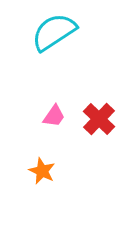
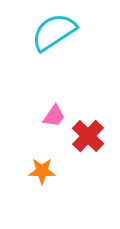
red cross: moved 11 px left, 17 px down
orange star: rotated 24 degrees counterclockwise
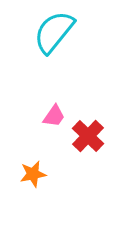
cyan semicircle: rotated 18 degrees counterclockwise
orange star: moved 9 px left, 3 px down; rotated 12 degrees counterclockwise
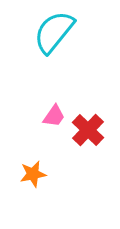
red cross: moved 6 px up
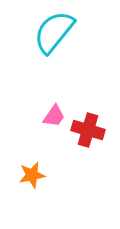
red cross: rotated 28 degrees counterclockwise
orange star: moved 1 px left, 1 px down
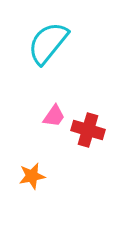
cyan semicircle: moved 6 px left, 11 px down
orange star: moved 1 px down
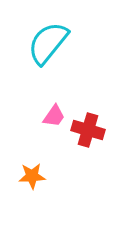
orange star: rotated 8 degrees clockwise
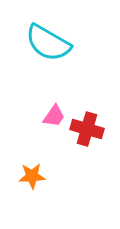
cyan semicircle: rotated 99 degrees counterclockwise
red cross: moved 1 px left, 1 px up
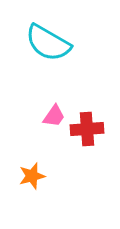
red cross: rotated 20 degrees counterclockwise
orange star: rotated 12 degrees counterclockwise
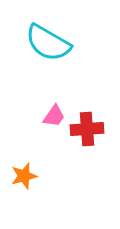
orange star: moved 8 px left
